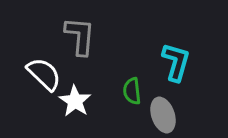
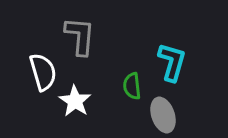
cyan L-shape: moved 4 px left
white semicircle: moved 1 px left, 2 px up; rotated 30 degrees clockwise
green semicircle: moved 5 px up
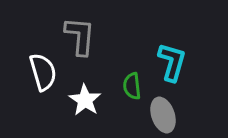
white star: moved 10 px right, 1 px up
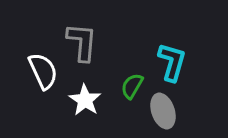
gray L-shape: moved 2 px right, 6 px down
white semicircle: moved 1 px up; rotated 9 degrees counterclockwise
green semicircle: rotated 36 degrees clockwise
gray ellipse: moved 4 px up
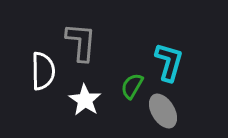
gray L-shape: moved 1 px left
cyan L-shape: moved 3 px left
white semicircle: rotated 24 degrees clockwise
gray ellipse: rotated 12 degrees counterclockwise
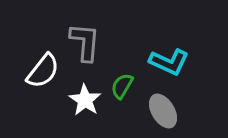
gray L-shape: moved 4 px right
cyan L-shape: rotated 99 degrees clockwise
white semicircle: rotated 39 degrees clockwise
green semicircle: moved 10 px left
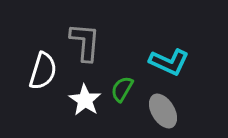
white semicircle: rotated 21 degrees counterclockwise
green semicircle: moved 3 px down
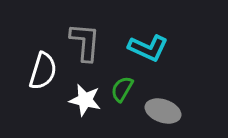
cyan L-shape: moved 21 px left, 14 px up
white star: rotated 20 degrees counterclockwise
gray ellipse: rotated 40 degrees counterclockwise
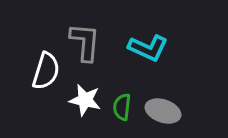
white semicircle: moved 3 px right
green semicircle: moved 18 px down; rotated 24 degrees counterclockwise
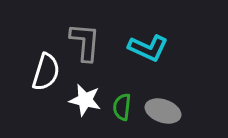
white semicircle: moved 1 px down
